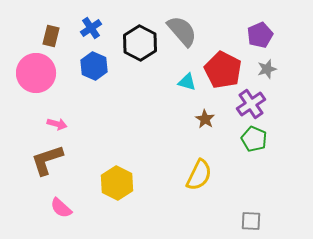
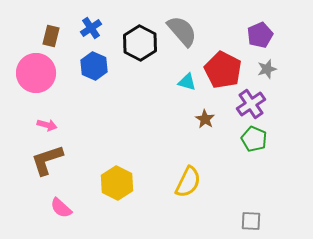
pink arrow: moved 10 px left, 1 px down
yellow semicircle: moved 11 px left, 7 px down
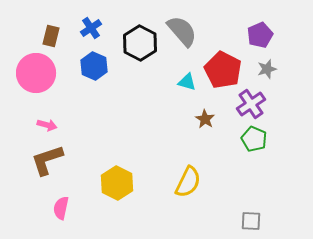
pink semicircle: rotated 60 degrees clockwise
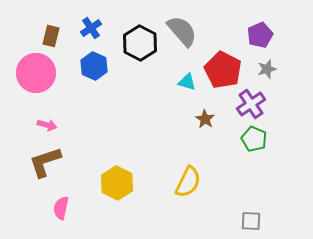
brown L-shape: moved 2 px left, 2 px down
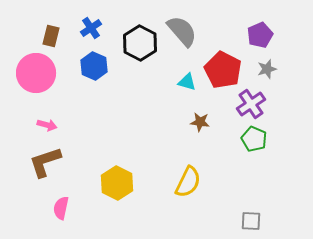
brown star: moved 5 px left, 3 px down; rotated 24 degrees counterclockwise
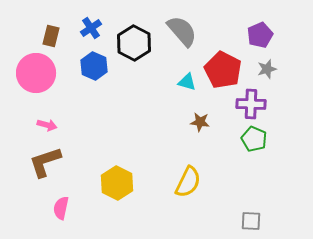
black hexagon: moved 6 px left
purple cross: rotated 36 degrees clockwise
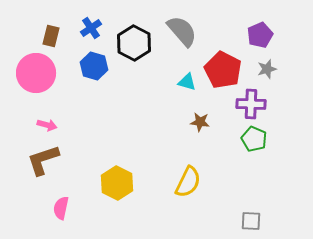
blue hexagon: rotated 8 degrees counterclockwise
brown L-shape: moved 2 px left, 2 px up
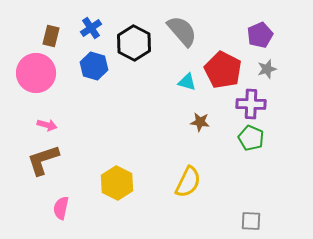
green pentagon: moved 3 px left, 1 px up
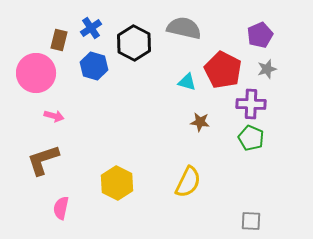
gray semicircle: moved 2 px right, 3 px up; rotated 36 degrees counterclockwise
brown rectangle: moved 8 px right, 4 px down
pink arrow: moved 7 px right, 9 px up
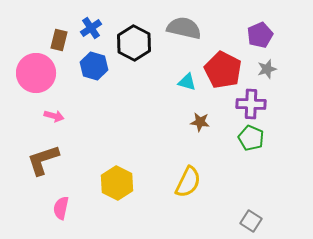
gray square: rotated 30 degrees clockwise
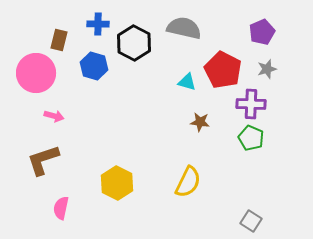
blue cross: moved 7 px right, 4 px up; rotated 35 degrees clockwise
purple pentagon: moved 2 px right, 3 px up
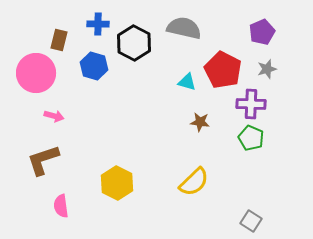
yellow semicircle: moved 6 px right; rotated 20 degrees clockwise
pink semicircle: moved 2 px up; rotated 20 degrees counterclockwise
